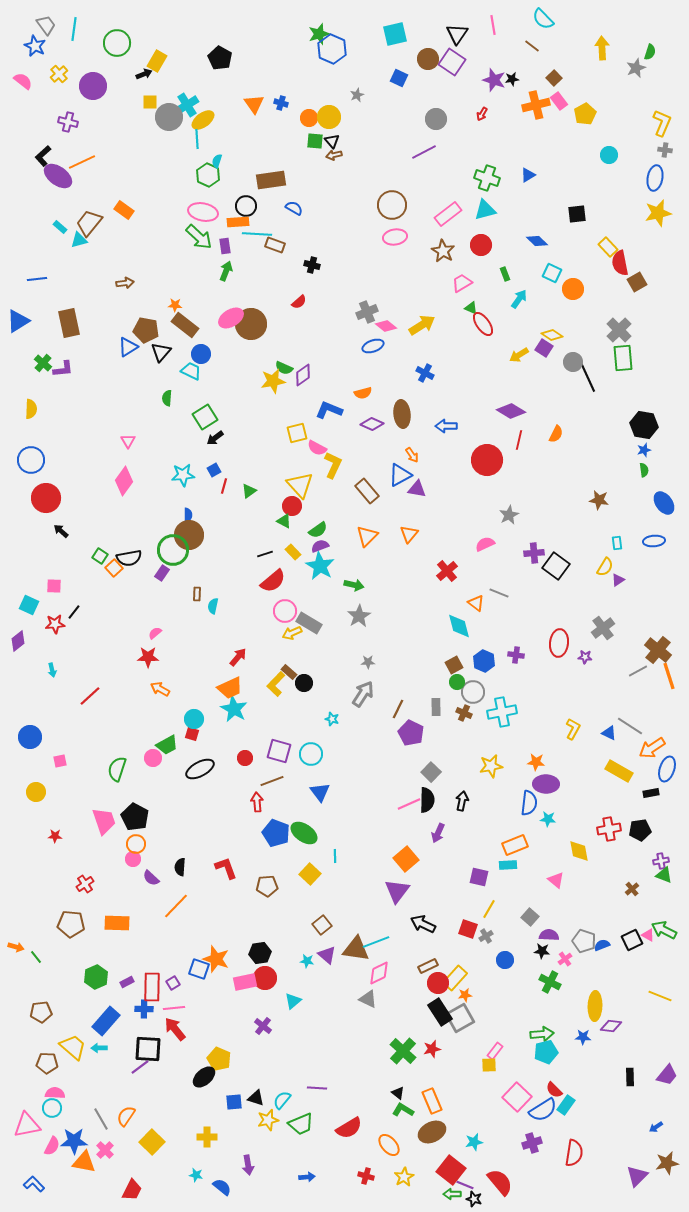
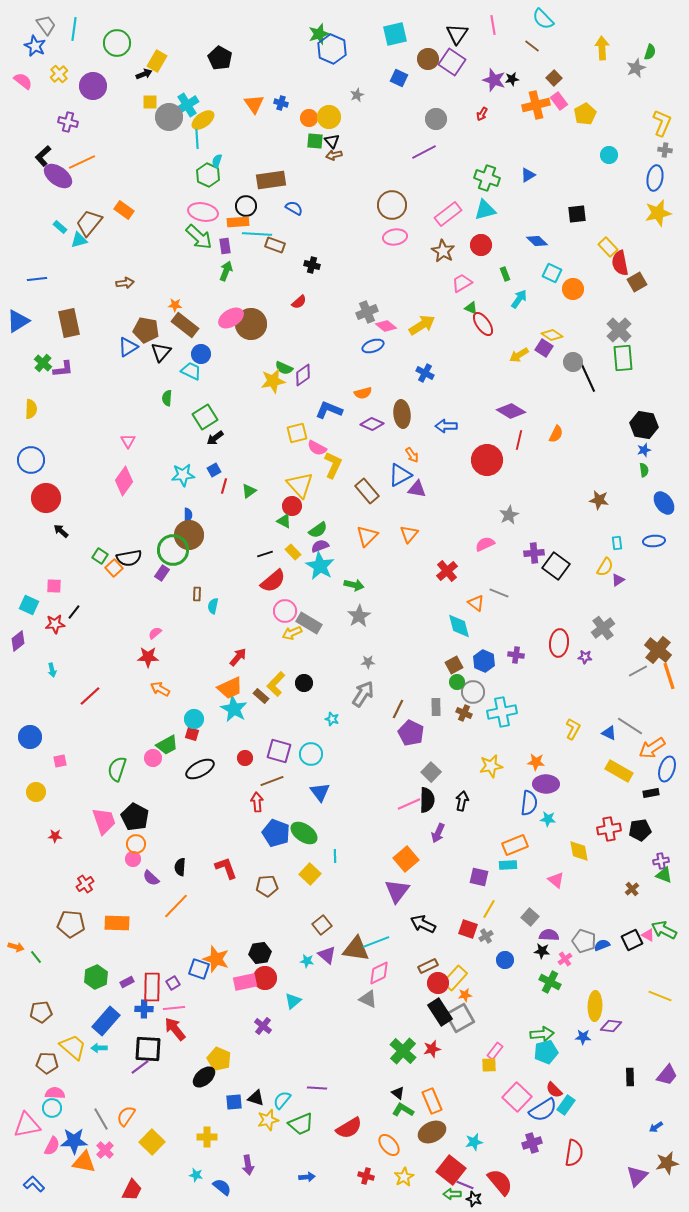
brown rectangle at (289, 672): moved 28 px left, 24 px down
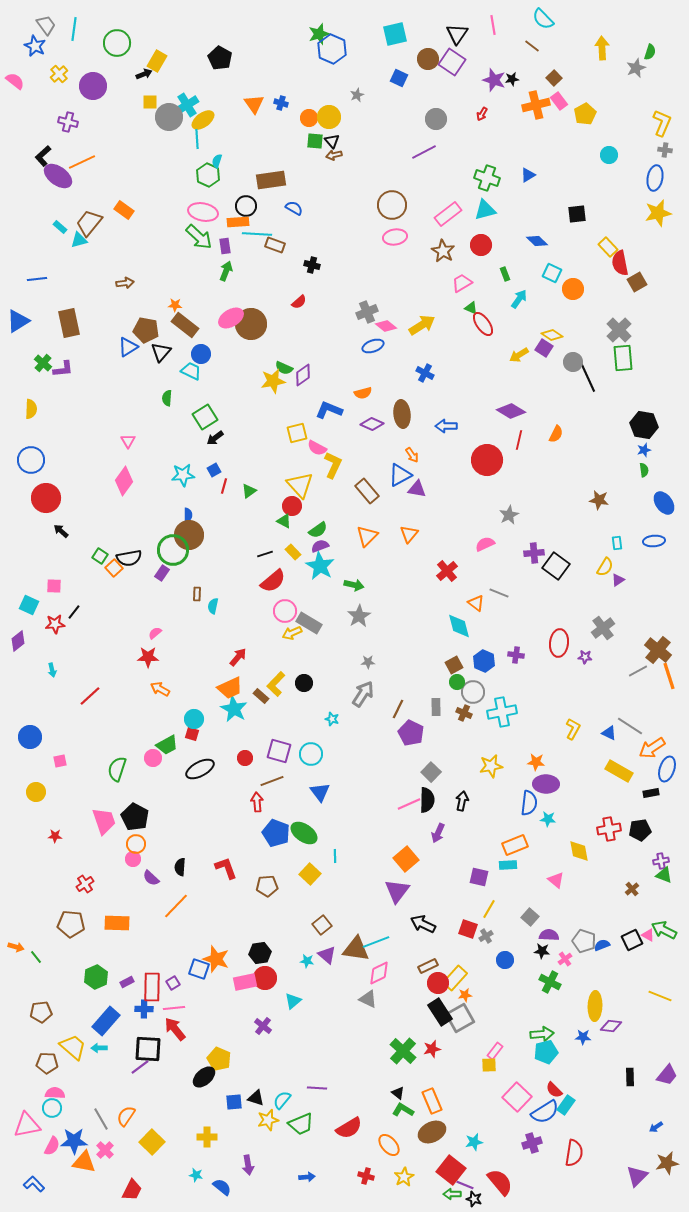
pink semicircle at (23, 81): moved 8 px left
blue semicircle at (543, 1110): moved 2 px right, 2 px down
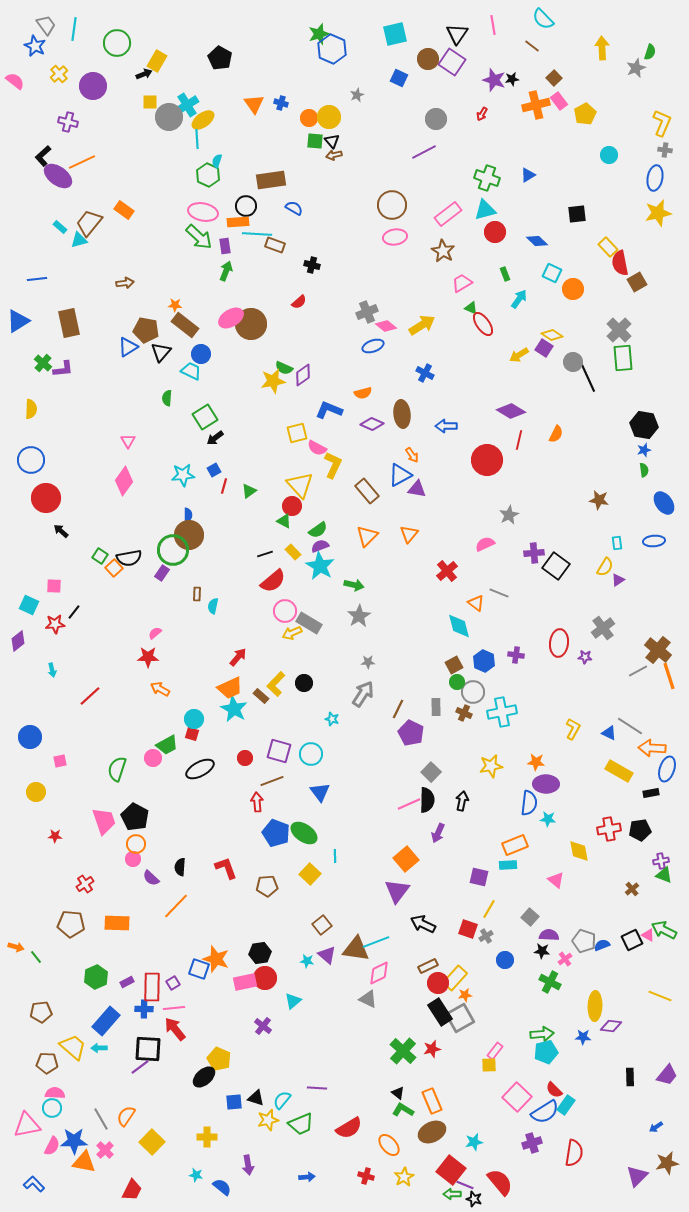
red circle at (481, 245): moved 14 px right, 13 px up
orange arrow at (652, 748): rotated 36 degrees clockwise
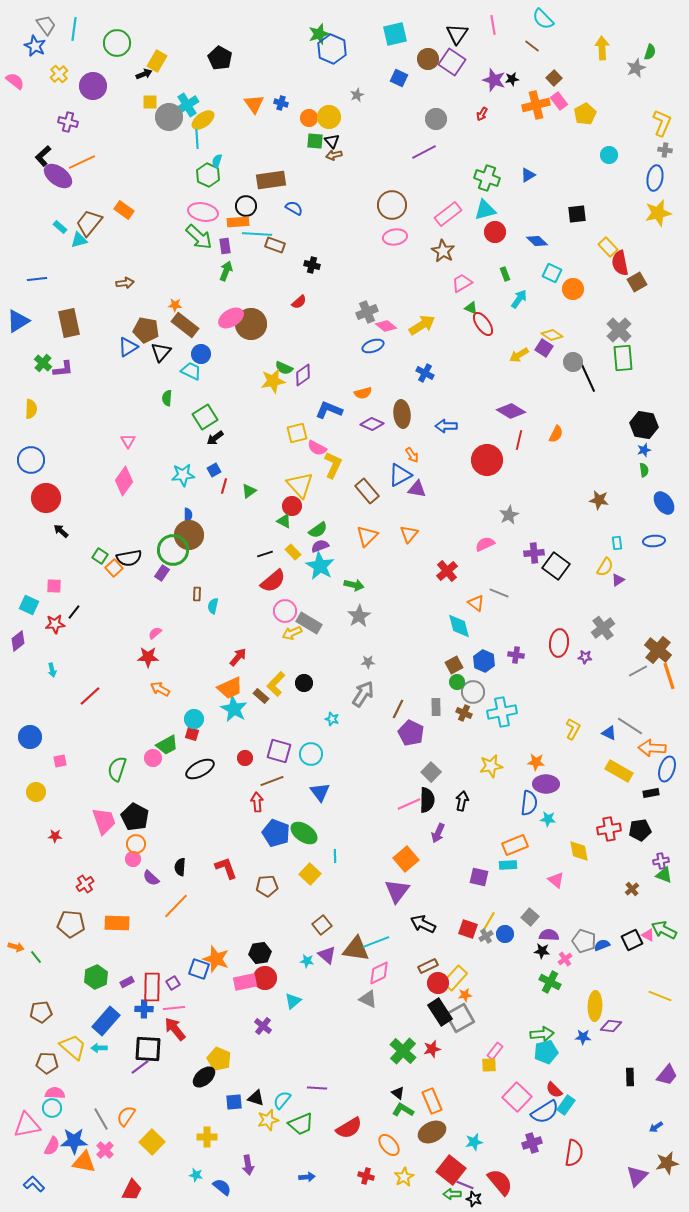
yellow line at (489, 909): moved 12 px down
blue circle at (505, 960): moved 26 px up
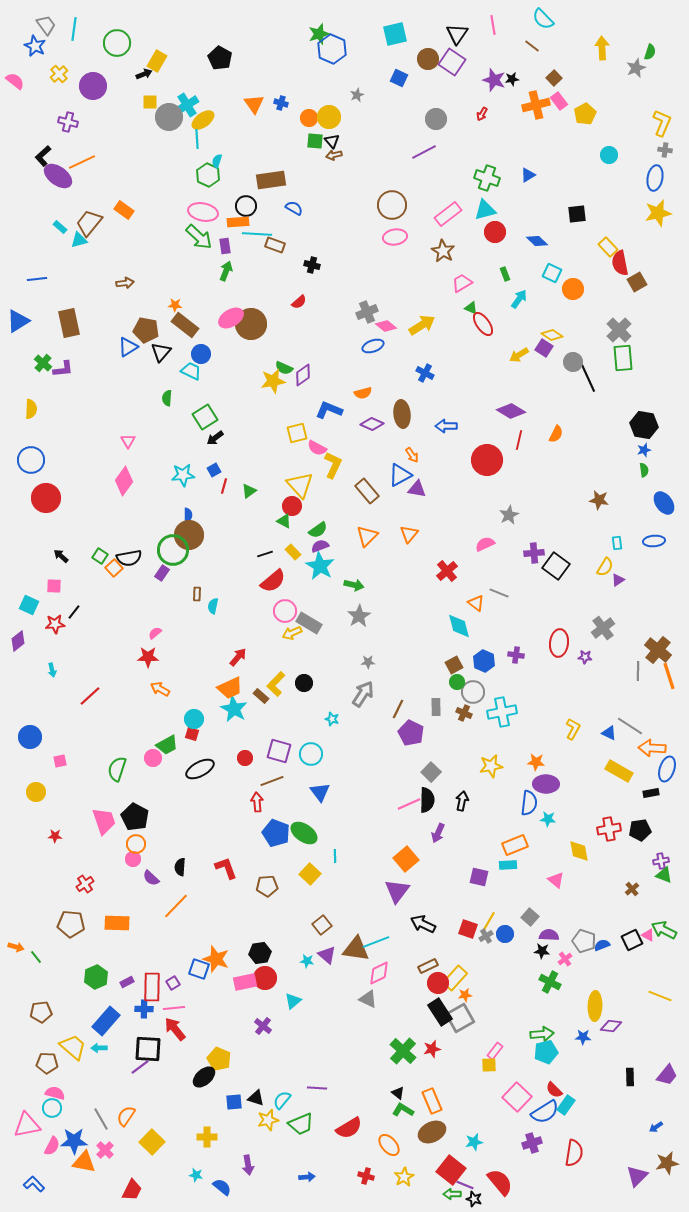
black arrow at (61, 531): moved 25 px down
gray line at (638, 671): rotated 60 degrees counterclockwise
pink semicircle at (55, 1093): rotated 12 degrees clockwise
